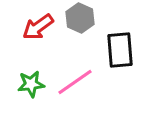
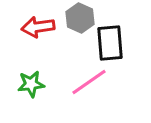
red arrow: rotated 28 degrees clockwise
black rectangle: moved 10 px left, 7 px up
pink line: moved 14 px right
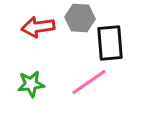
gray hexagon: rotated 20 degrees counterclockwise
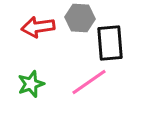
green star: rotated 12 degrees counterclockwise
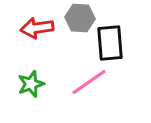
red arrow: moved 1 px left, 1 px down
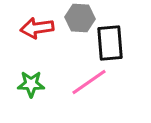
green star: rotated 20 degrees clockwise
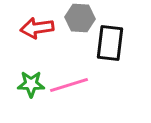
black rectangle: rotated 12 degrees clockwise
pink line: moved 20 px left, 3 px down; rotated 18 degrees clockwise
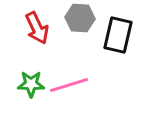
red arrow: rotated 108 degrees counterclockwise
black rectangle: moved 8 px right, 8 px up; rotated 6 degrees clockwise
